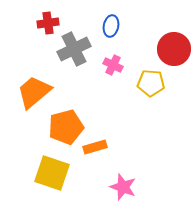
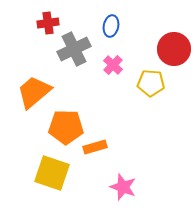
pink cross: rotated 18 degrees clockwise
orange pentagon: rotated 16 degrees clockwise
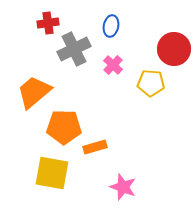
orange pentagon: moved 2 px left
yellow square: rotated 9 degrees counterclockwise
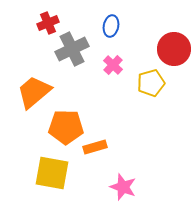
red cross: rotated 15 degrees counterclockwise
gray cross: moved 2 px left
yellow pentagon: rotated 20 degrees counterclockwise
orange pentagon: moved 2 px right
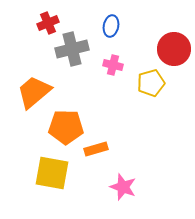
gray cross: rotated 12 degrees clockwise
pink cross: rotated 30 degrees counterclockwise
orange rectangle: moved 1 px right, 2 px down
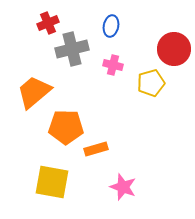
yellow square: moved 9 px down
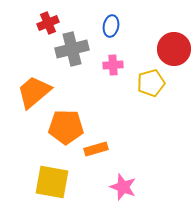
pink cross: rotated 18 degrees counterclockwise
